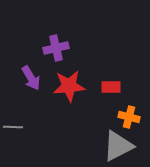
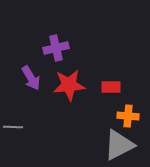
red star: moved 1 px up
orange cross: moved 1 px left, 1 px up; rotated 10 degrees counterclockwise
gray triangle: moved 1 px right, 1 px up
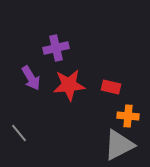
red rectangle: rotated 12 degrees clockwise
gray line: moved 6 px right, 6 px down; rotated 48 degrees clockwise
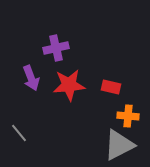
purple arrow: rotated 10 degrees clockwise
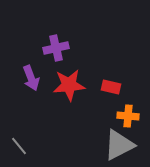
gray line: moved 13 px down
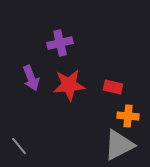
purple cross: moved 4 px right, 5 px up
red rectangle: moved 2 px right
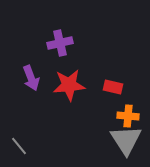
gray triangle: moved 7 px right, 5 px up; rotated 36 degrees counterclockwise
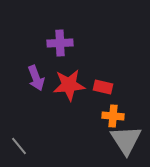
purple cross: rotated 10 degrees clockwise
purple arrow: moved 5 px right
red rectangle: moved 10 px left
orange cross: moved 15 px left
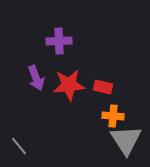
purple cross: moved 1 px left, 2 px up
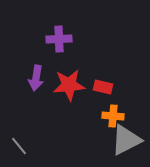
purple cross: moved 2 px up
purple arrow: rotated 30 degrees clockwise
gray triangle: rotated 36 degrees clockwise
